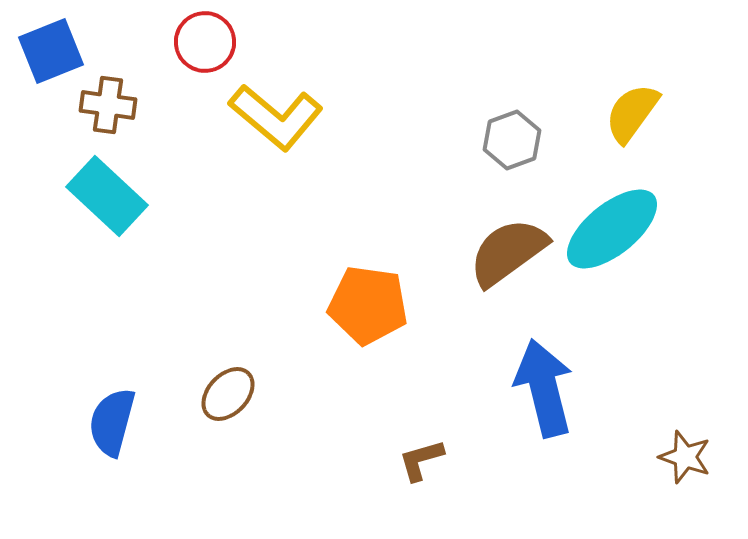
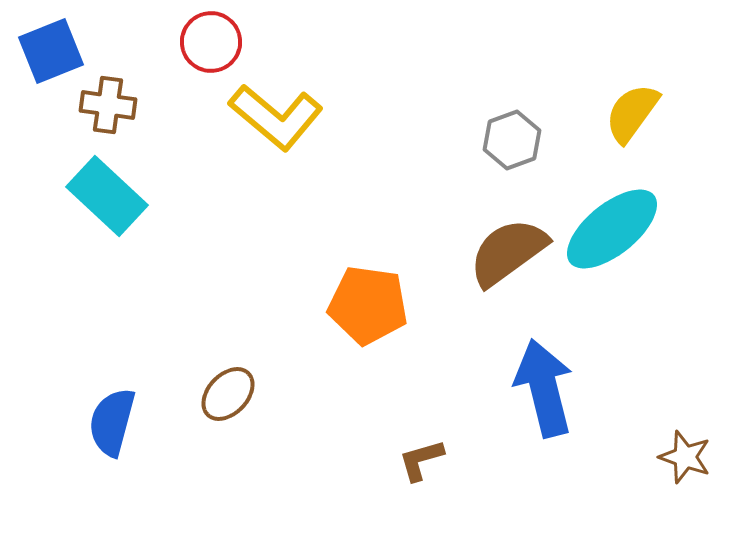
red circle: moved 6 px right
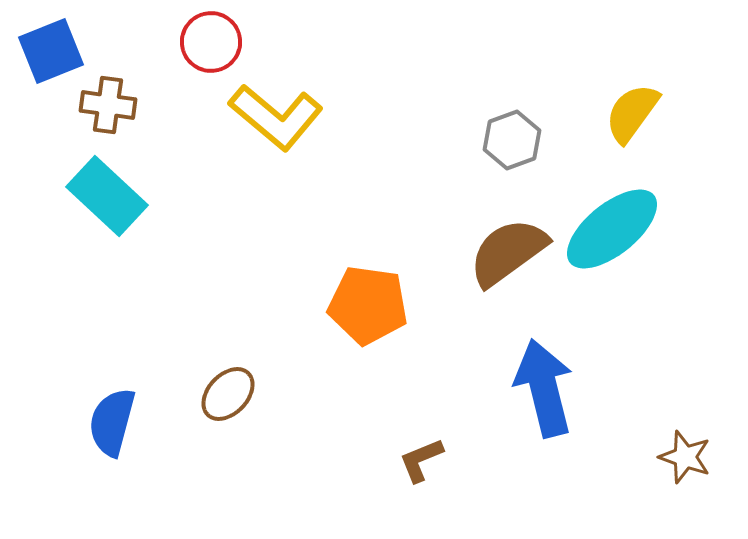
brown L-shape: rotated 6 degrees counterclockwise
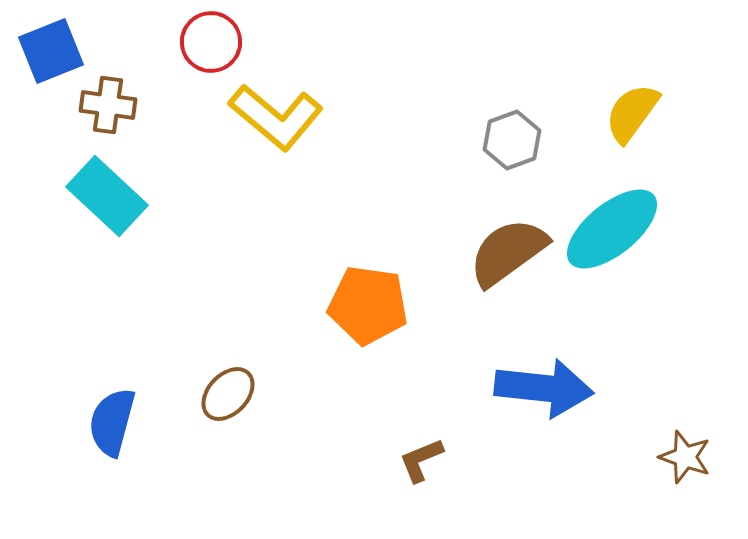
blue arrow: rotated 110 degrees clockwise
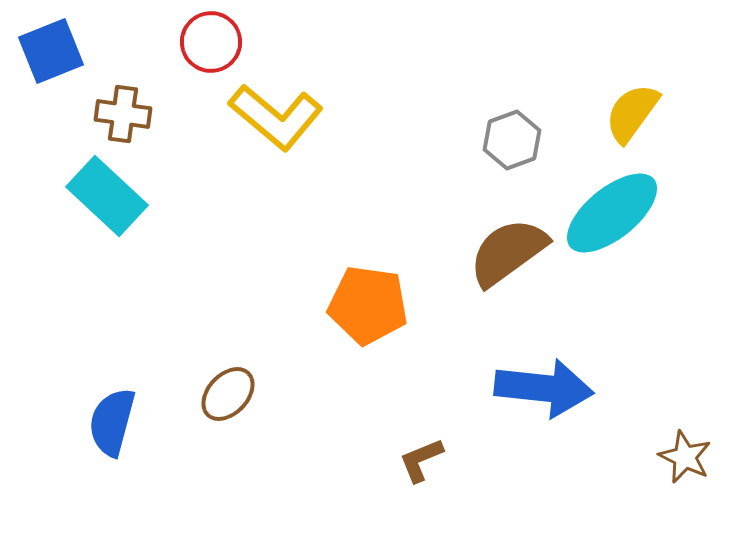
brown cross: moved 15 px right, 9 px down
cyan ellipse: moved 16 px up
brown star: rotated 6 degrees clockwise
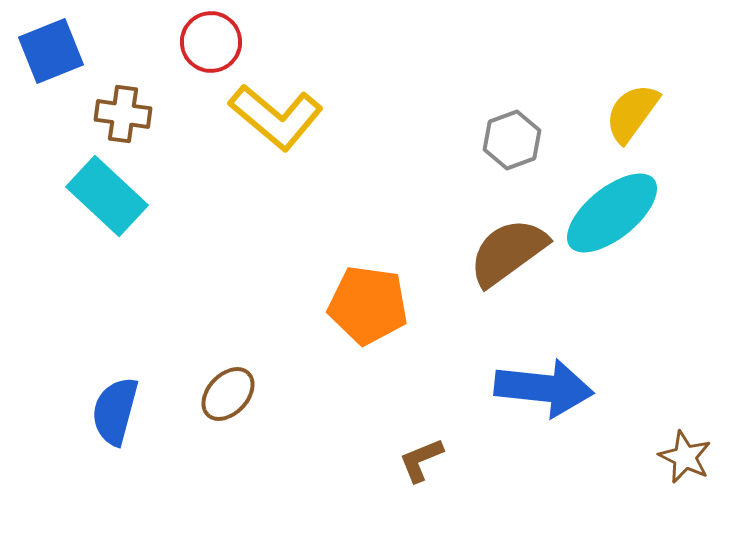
blue semicircle: moved 3 px right, 11 px up
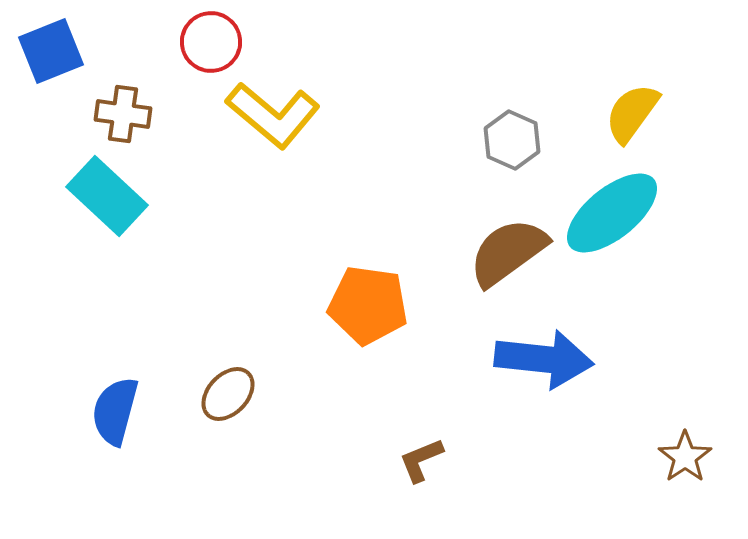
yellow L-shape: moved 3 px left, 2 px up
gray hexagon: rotated 16 degrees counterclockwise
blue arrow: moved 29 px up
brown star: rotated 12 degrees clockwise
